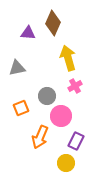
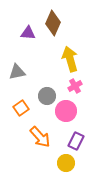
yellow arrow: moved 2 px right, 1 px down
gray triangle: moved 4 px down
orange square: rotated 14 degrees counterclockwise
pink circle: moved 5 px right, 5 px up
orange arrow: rotated 65 degrees counterclockwise
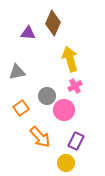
pink circle: moved 2 px left, 1 px up
